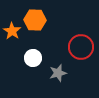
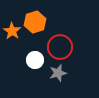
orange hexagon: moved 2 px down; rotated 20 degrees counterclockwise
red circle: moved 21 px left
white circle: moved 2 px right, 2 px down
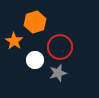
orange star: moved 2 px right, 10 px down
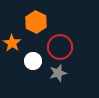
orange hexagon: moved 1 px right; rotated 15 degrees counterclockwise
orange star: moved 2 px left, 2 px down
white circle: moved 2 px left, 1 px down
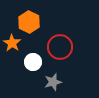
orange hexagon: moved 7 px left
white circle: moved 1 px down
gray star: moved 5 px left, 9 px down
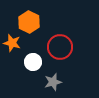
orange star: rotated 18 degrees counterclockwise
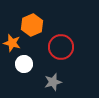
orange hexagon: moved 3 px right, 3 px down; rotated 10 degrees clockwise
red circle: moved 1 px right
white circle: moved 9 px left, 2 px down
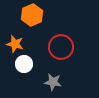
orange hexagon: moved 10 px up
orange star: moved 3 px right, 1 px down
gray star: rotated 24 degrees clockwise
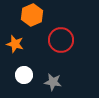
red circle: moved 7 px up
white circle: moved 11 px down
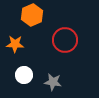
red circle: moved 4 px right
orange star: rotated 12 degrees counterclockwise
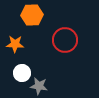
orange hexagon: rotated 20 degrees clockwise
white circle: moved 2 px left, 2 px up
gray star: moved 14 px left, 4 px down
